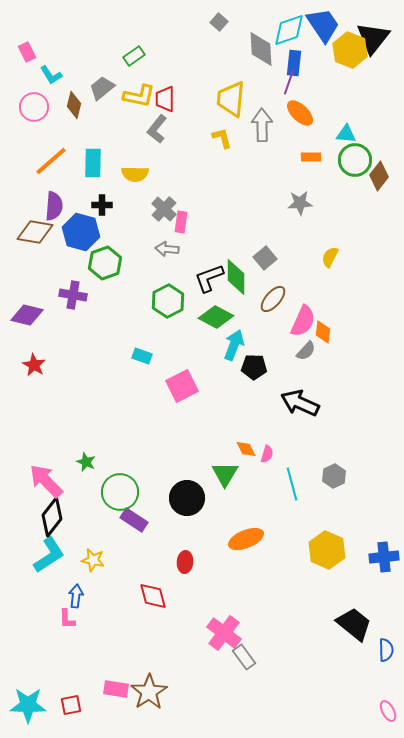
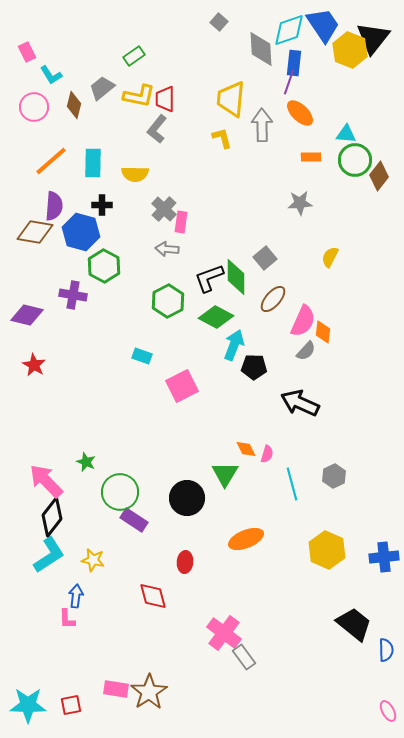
green hexagon at (105, 263): moved 1 px left, 3 px down; rotated 12 degrees counterclockwise
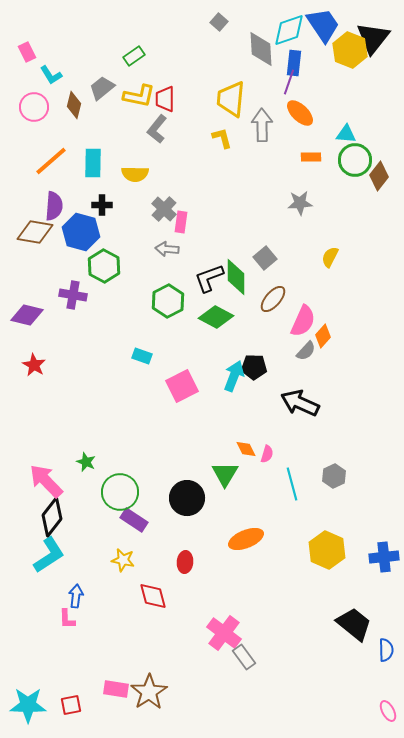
orange diamond at (323, 332): moved 4 px down; rotated 35 degrees clockwise
cyan arrow at (234, 345): moved 31 px down
yellow star at (93, 560): moved 30 px right
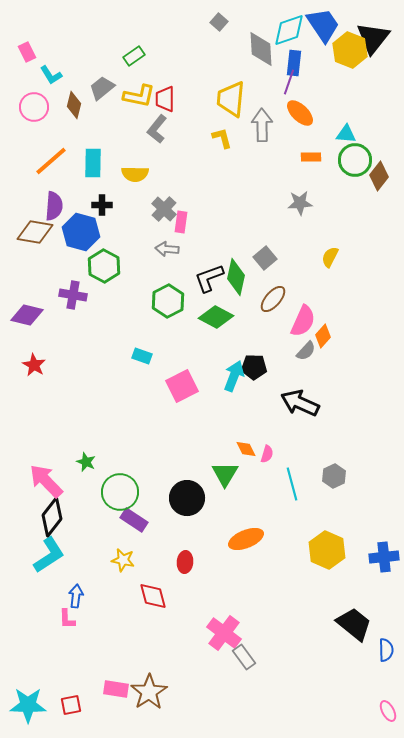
green diamond at (236, 277): rotated 12 degrees clockwise
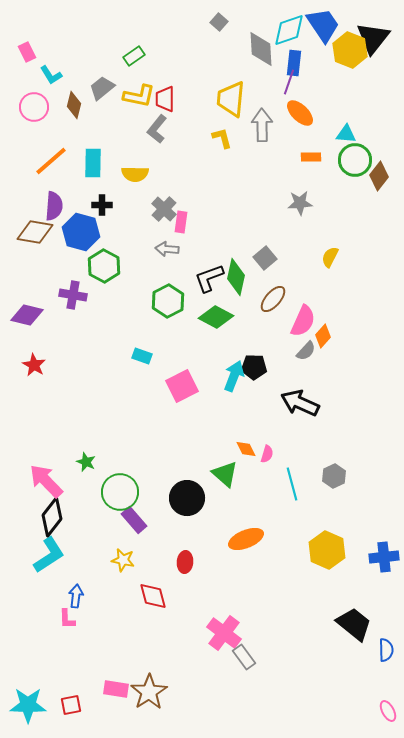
green triangle at (225, 474): rotated 20 degrees counterclockwise
purple rectangle at (134, 520): rotated 16 degrees clockwise
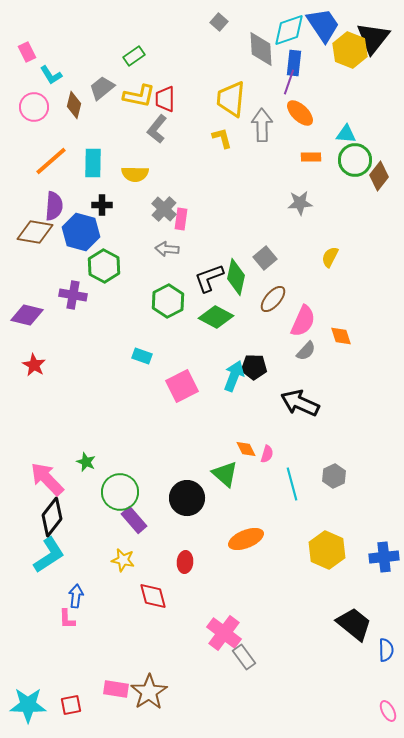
pink rectangle at (181, 222): moved 3 px up
orange diamond at (323, 336): moved 18 px right; rotated 60 degrees counterclockwise
pink arrow at (46, 481): moved 1 px right, 2 px up
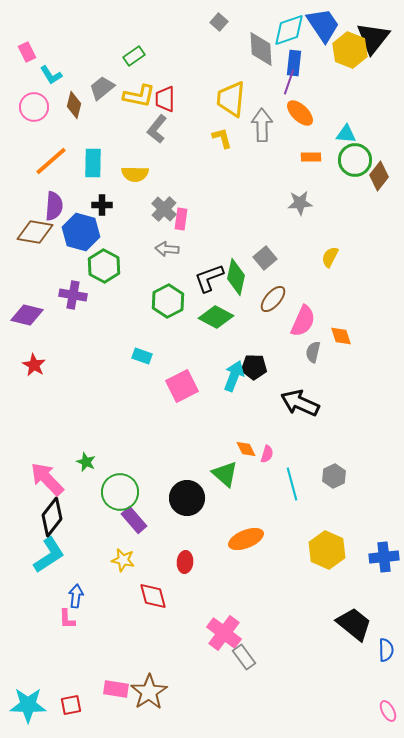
gray semicircle at (306, 351): moved 7 px right, 1 px down; rotated 150 degrees clockwise
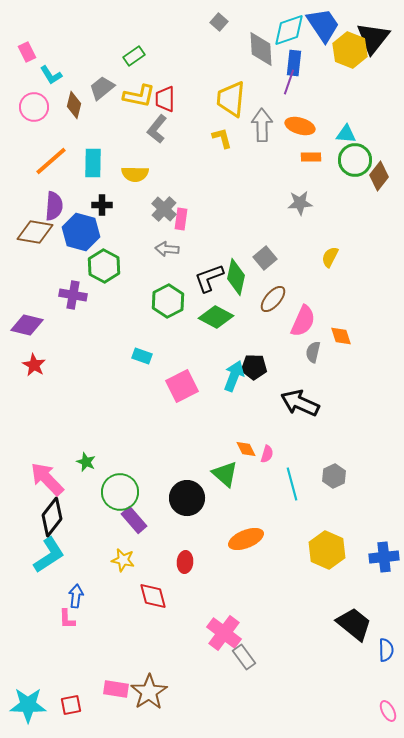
orange ellipse at (300, 113): moved 13 px down; rotated 28 degrees counterclockwise
purple diamond at (27, 315): moved 10 px down
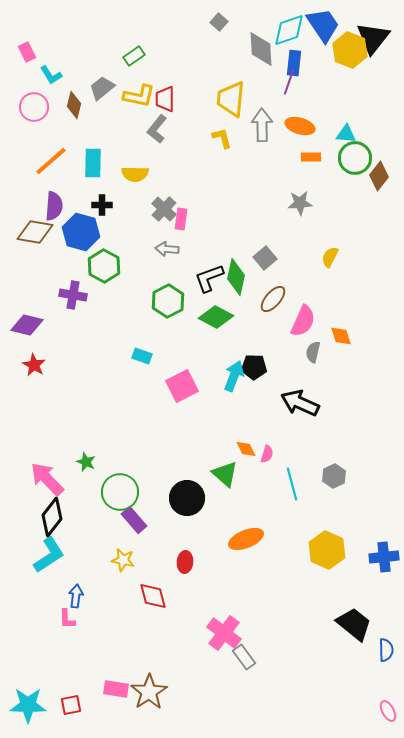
green circle at (355, 160): moved 2 px up
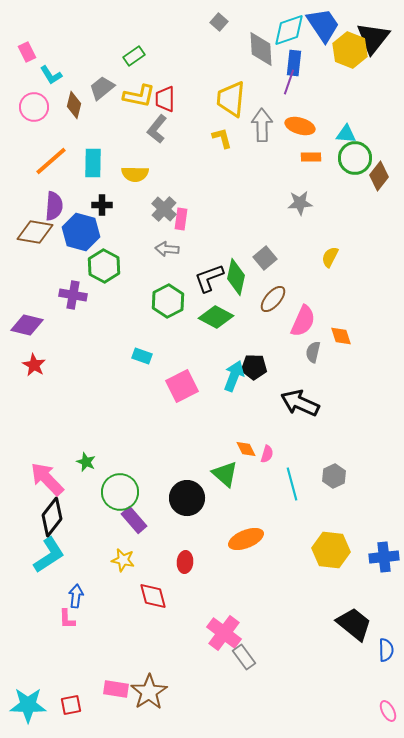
yellow hexagon at (327, 550): moved 4 px right; rotated 18 degrees counterclockwise
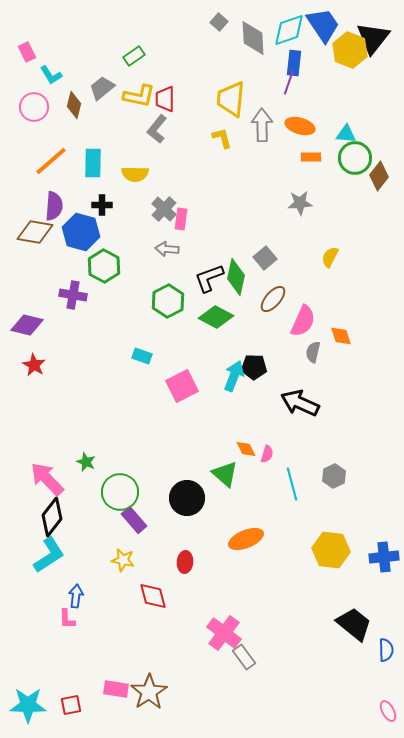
gray diamond at (261, 49): moved 8 px left, 11 px up
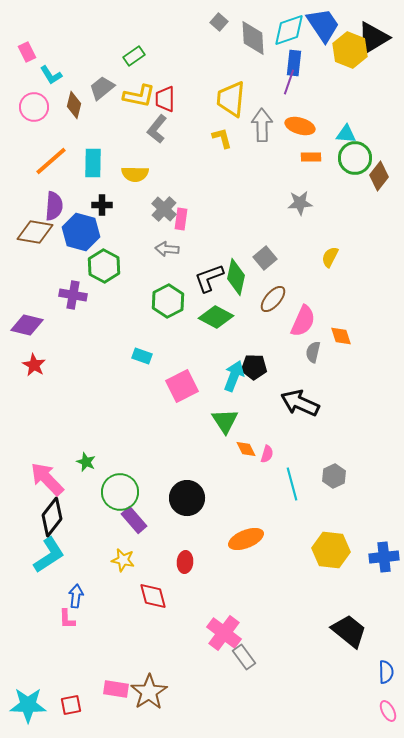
black triangle at (373, 38): rotated 21 degrees clockwise
green triangle at (225, 474): moved 53 px up; rotated 16 degrees clockwise
black trapezoid at (354, 624): moved 5 px left, 7 px down
blue semicircle at (386, 650): moved 22 px down
